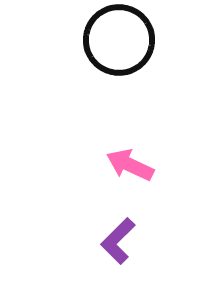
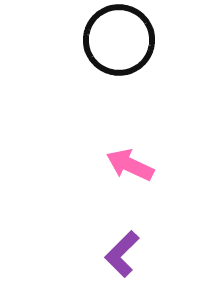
purple L-shape: moved 4 px right, 13 px down
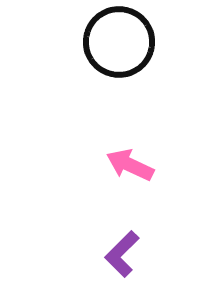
black circle: moved 2 px down
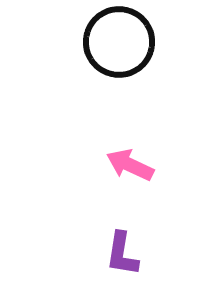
purple L-shape: rotated 36 degrees counterclockwise
